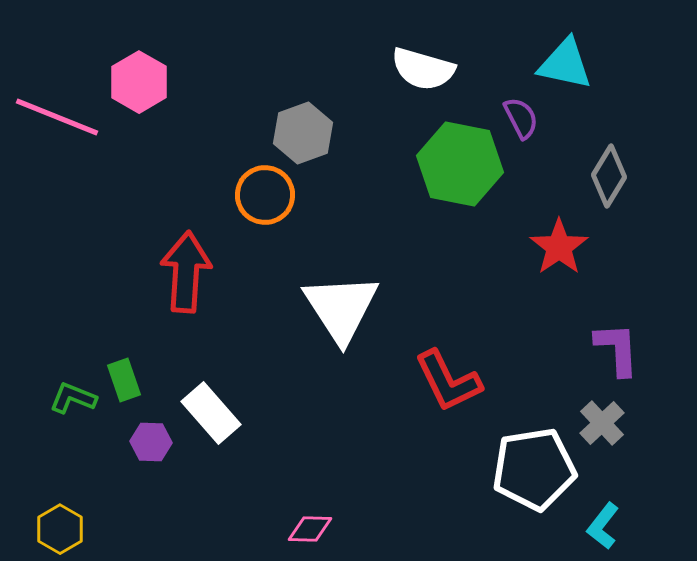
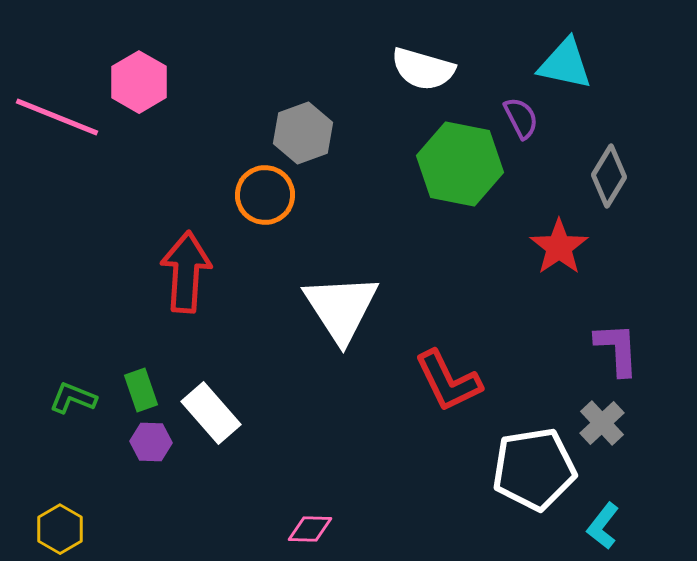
green rectangle: moved 17 px right, 10 px down
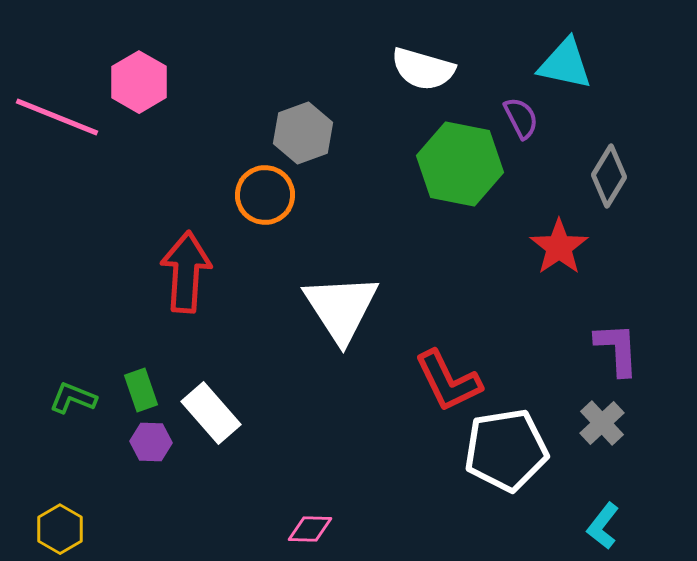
white pentagon: moved 28 px left, 19 px up
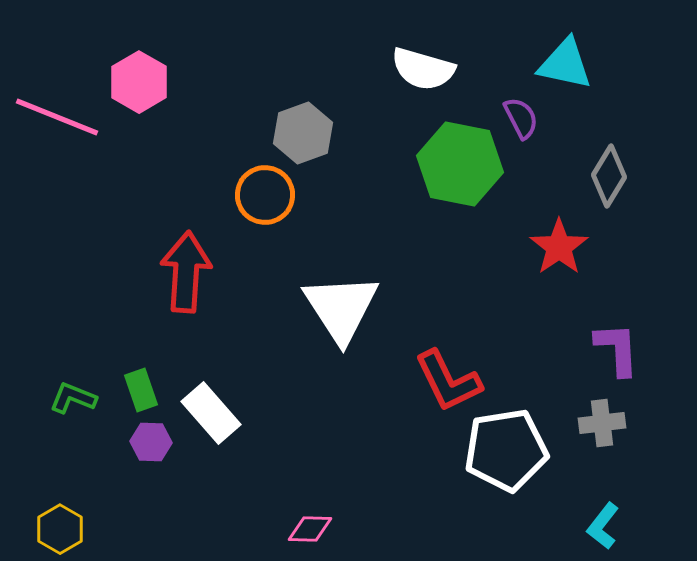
gray cross: rotated 36 degrees clockwise
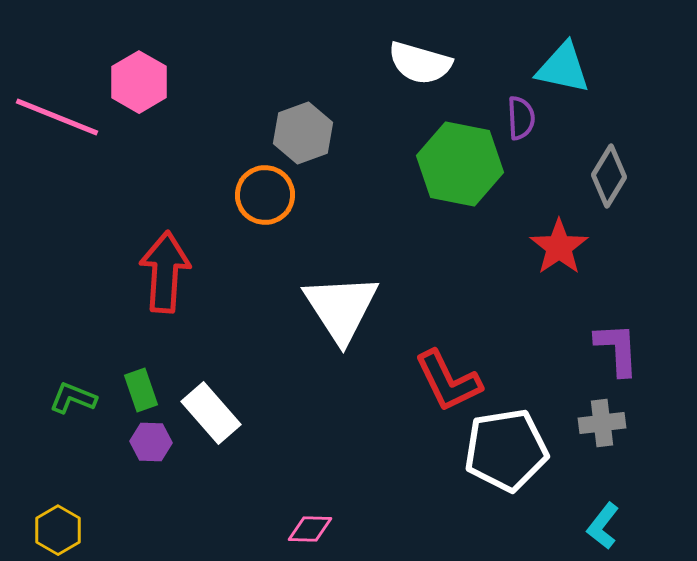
cyan triangle: moved 2 px left, 4 px down
white semicircle: moved 3 px left, 6 px up
purple semicircle: rotated 24 degrees clockwise
red arrow: moved 21 px left
yellow hexagon: moved 2 px left, 1 px down
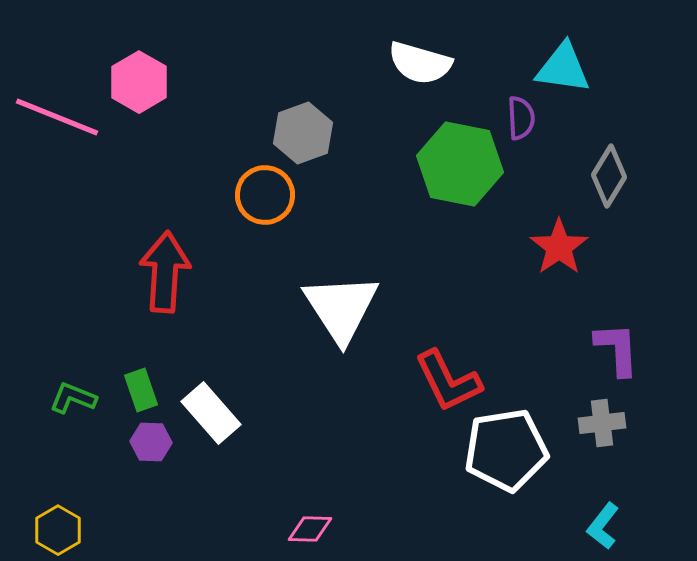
cyan triangle: rotated 4 degrees counterclockwise
